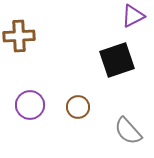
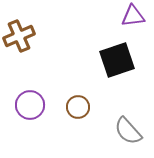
purple triangle: rotated 20 degrees clockwise
brown cross: rotated 20 degrees counterclockwise
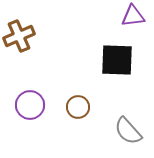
black square: rotated 21 degrees clockwise
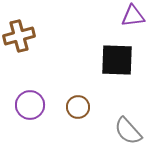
brown cross: rotated 8 degrees clockwise
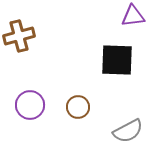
gray semicircle: rotated 76 degrees counterclockwise
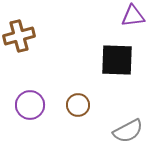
brown circle: moved 2 px up
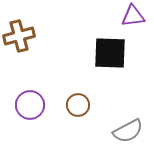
black square: moved 7 px left, 7 px up
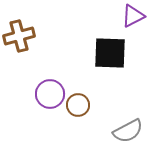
purple triangle: rotated 20 degrees counterclockwise
purple circle: moved 20 px right, 11 px up
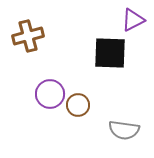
purple triangle: moved 4 px down
brown cross: moved 9 px right
gray semicircle: moved 4 px left, 1 px up; rotated 36 degrees clockwise
